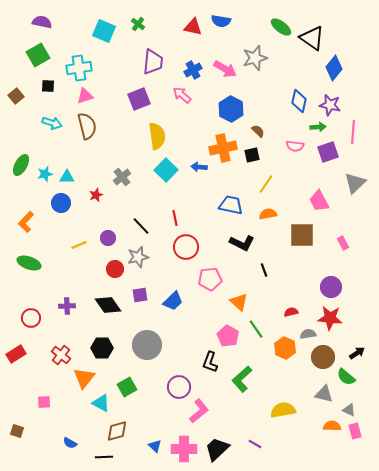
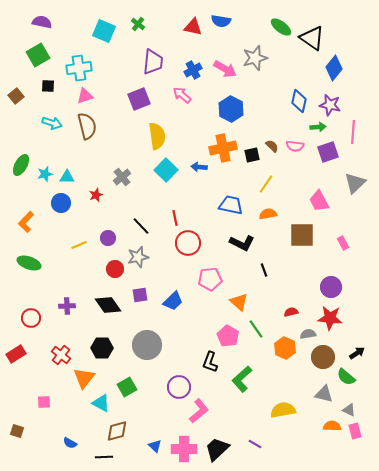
brown semicircle at (258, 131): moved 14 px right, 15 px down
red circle at (186, 247): moved 2 px right, 4 px up
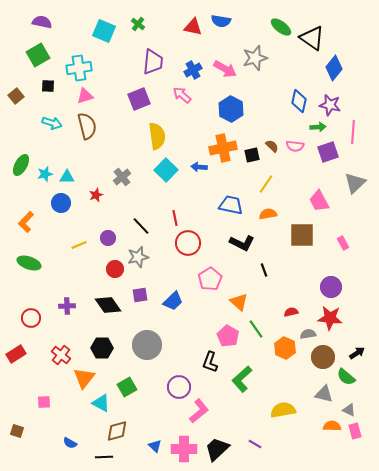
pink pentagon at (210, 279): rotated 25 degrees counterclockwise
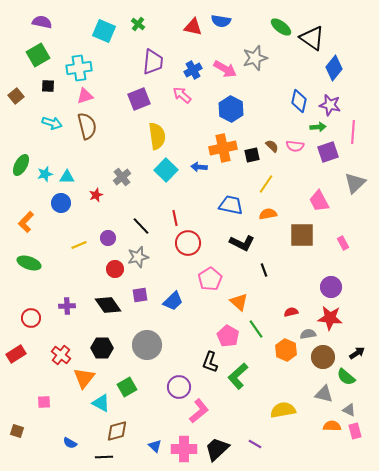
orange hexagon at (285, 348): moved 1 px right, 2 px down
green L-shape at (242, 379): moved 4 px left, 3 px up
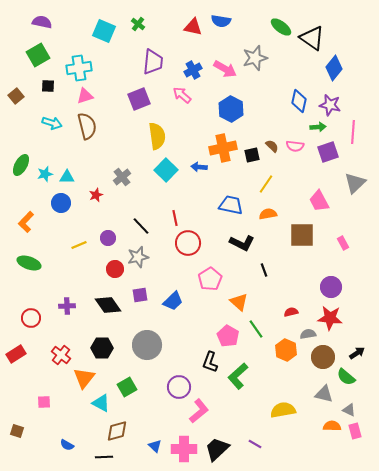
blue semicircle at (70, 443): moved 3 px left, 2 px down
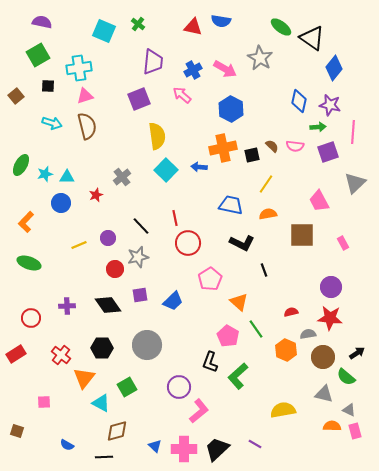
gray star at (255, 58): moved 5 px right; rotated 25 degrees counterclockwise
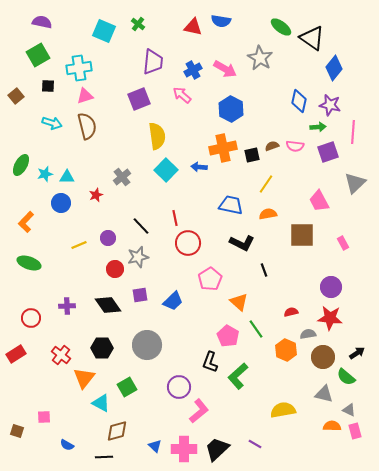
brown semicircle at (272, 146): rotated 64 degrees counterclockwise
pink square at (44, 402): moved 15 px down
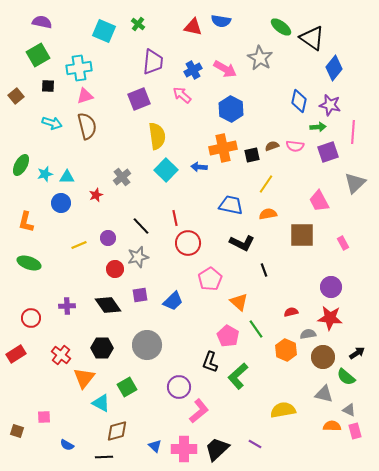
orange L-shape at (26, 222): rotated 30 degrees counterclockwise
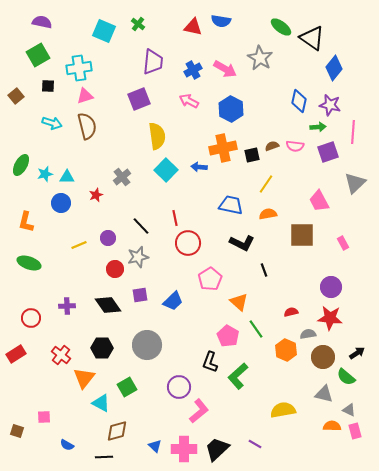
pink arrow at (182, 95): moved 7 px right, 6 px down; rotated 12 degrees counterclockwise
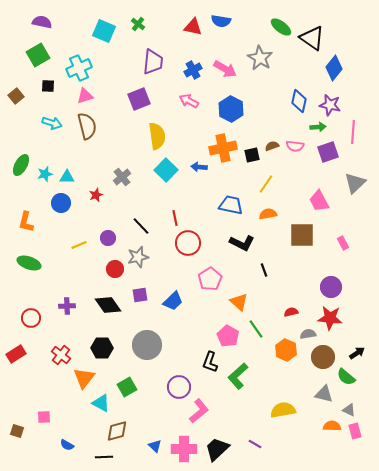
cyan cross at (79, 68): rotated 15 degrees counterclockwise
